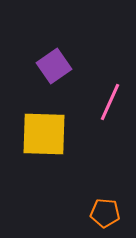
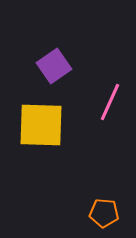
yellow square: moved 3 px left, 9 px up
orange pentagon: moved 1 px left
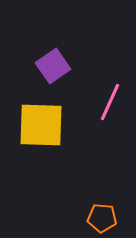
purple square: moved 1 px left
orange pentagon: moved 2 px left, 5 px down
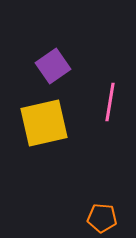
pink line: rotated 15 degrees counterclockwise
yellow square: moved 3 px right, 2 px up; rotated 15 degrees counterclockwise
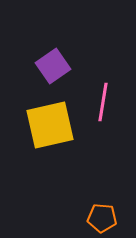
pink line: moved 7 px left
yellow square: moved 6 px right, 2 px down
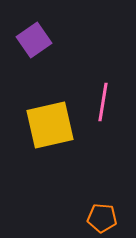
purple square: moved 19 px left, 26 px up
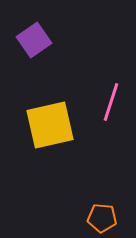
pink line: moved 8 px right; rotated 9 degrees clockwise
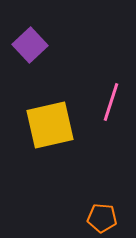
purple square: moved 4 px left, 5 px down; rotated 8 degrees counterclockwise
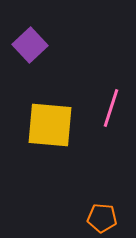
pink line: moved 6 px down
yellow square: rotated 18 degrees clockwise
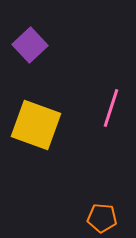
yellow square: moved 14 px left; rotated 15 degrees clockwise
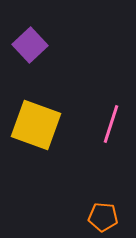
pink line: moved 16 px down
orange pentagon: moved 1 px right, 1 px up
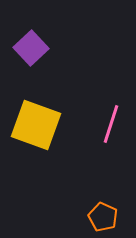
purple square: moved 1 px right, 3 px down
orange pentagon: rotated 20 degrees clockwise
